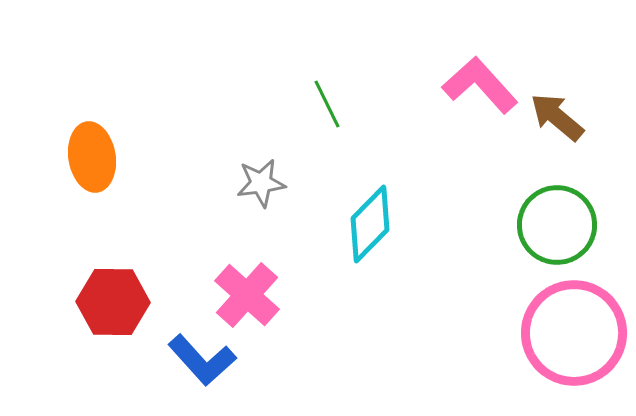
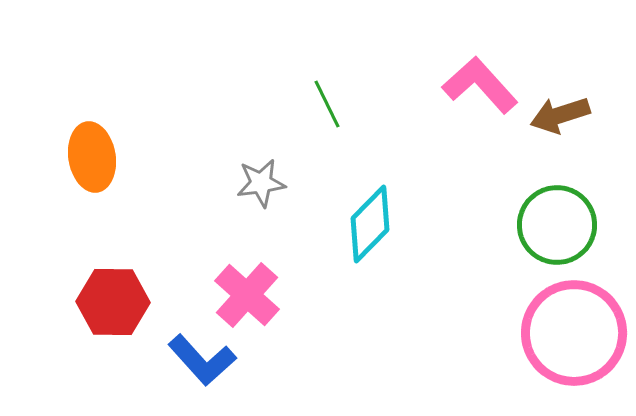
brown arrow: moved 3 px right, 2 px up; rotated 58 degrees counterclockwise
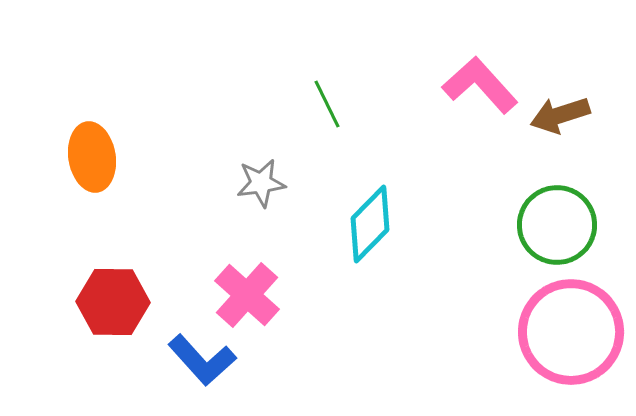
pink circle: moved 3 px left, 1 px up
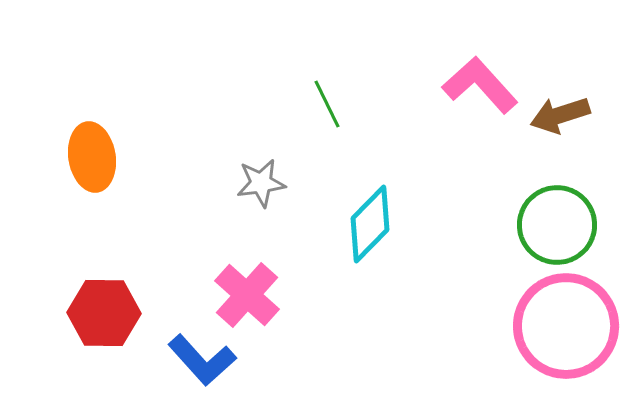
red hexagon: moved 9 px left, 11 px down
pink circle: moved 5 px left, 6 px up
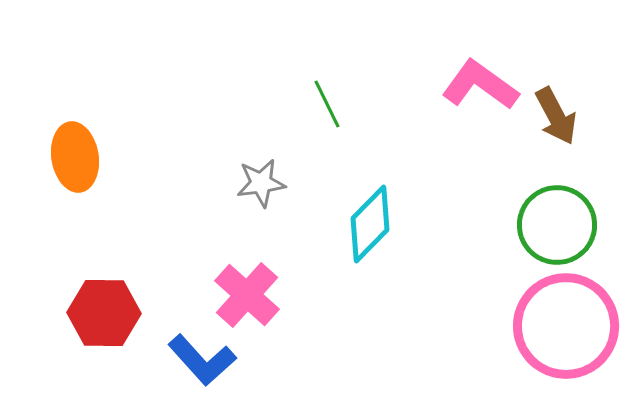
pink L-shape: rotated 12 degrees counterclockwise
brown arrow: moved 4 px left, 1 px down; rotated 100 degrees counterclockwise
orange ellipse: moved 17 px left
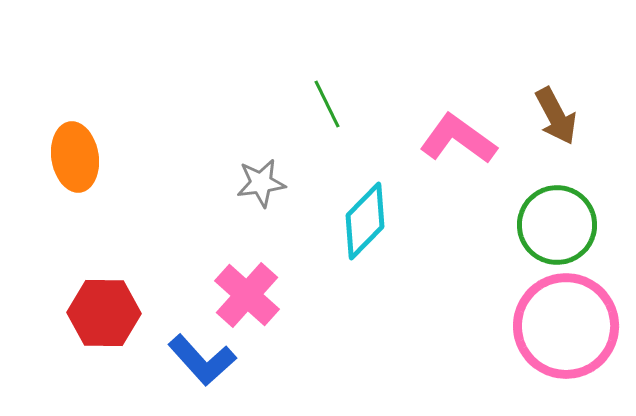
pink L-shape: moved 22 px left, 54 px down
cyan diamond: moved 5 px left, 3 px up
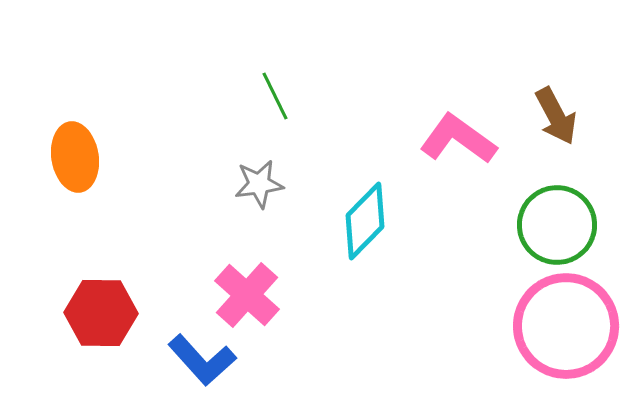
green line: moved 52 px left, 8 px up
gray star: moved 2 px left, 1 px down
red hexagon: moved 3 px left
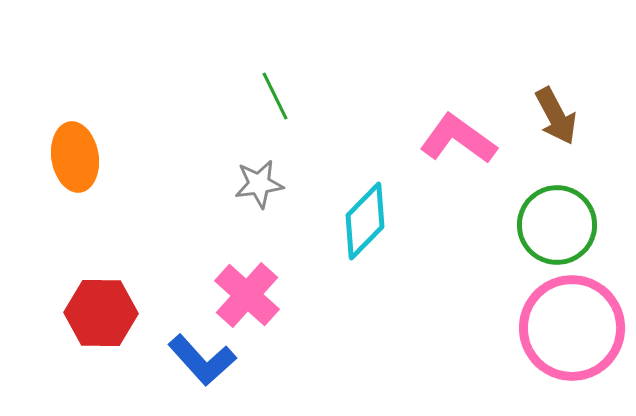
pink circle: moved 6 px right, 2 px down
